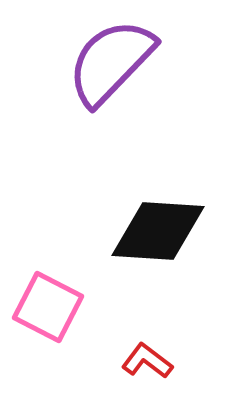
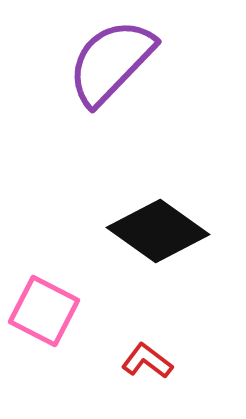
black diamond: rotated 32 degrees clockwise
pink square: moved 4 px left, 4 px down
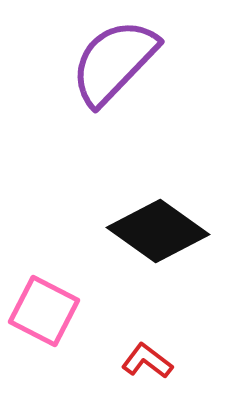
purple semicircle: moved 3 px right
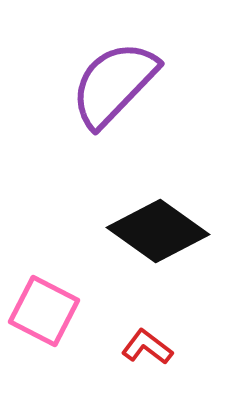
purple semicircle: moved 22 px down
red L-shape: moved 14 px up
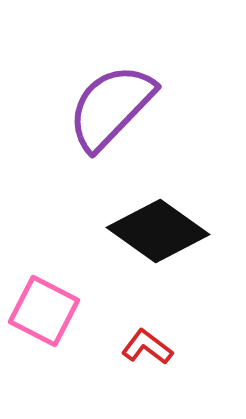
purple semicircle: moved 3 px left, 23 px down
